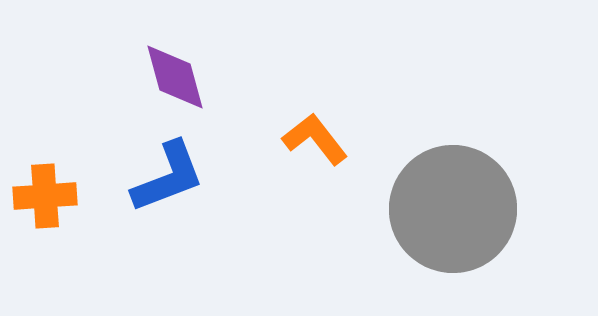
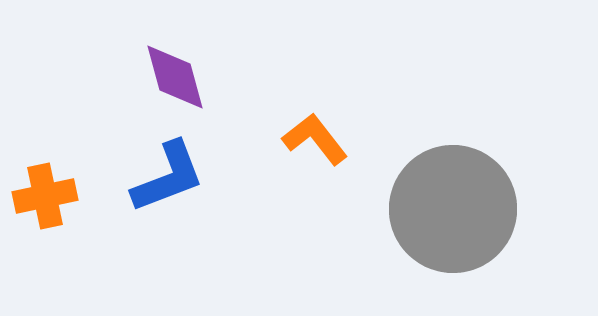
orange cross: rotated 8 degrees counterclockwise
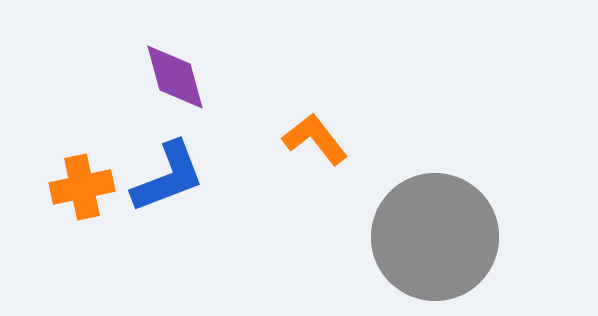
orange cross: moved 37 px right, 9 px up
gray circle: moved 18 px left, 28 px down
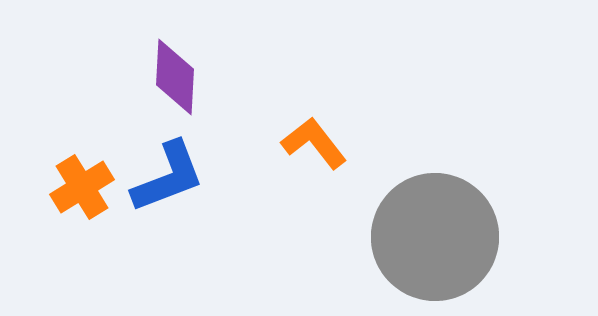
purple diamond: rotated 18 degrees clockwise
orange L-shape: moved 1 px left, 4 px down
orange cross: rotated 20 degrees counterclockwise
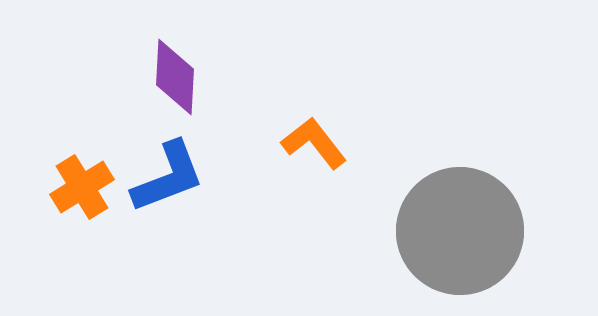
gray circle: moved 25 px right, 6 px up
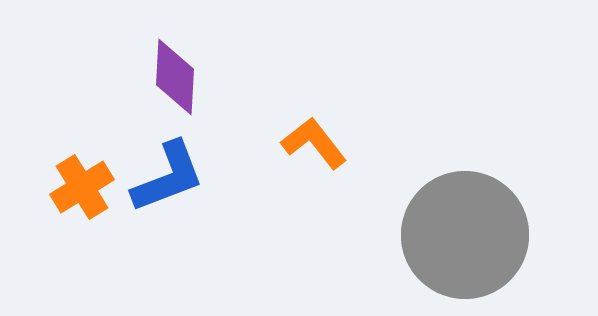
gray circle: moved 5 px right, 4 px down
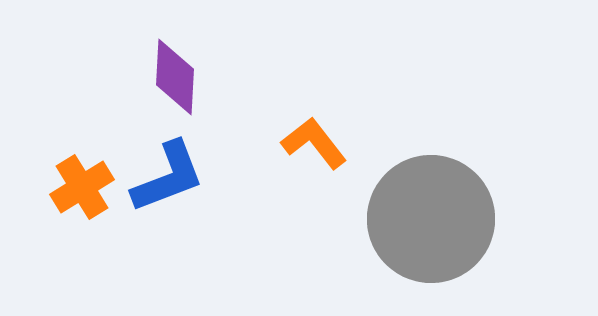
gray circle: moved 34 px left, 16 px up
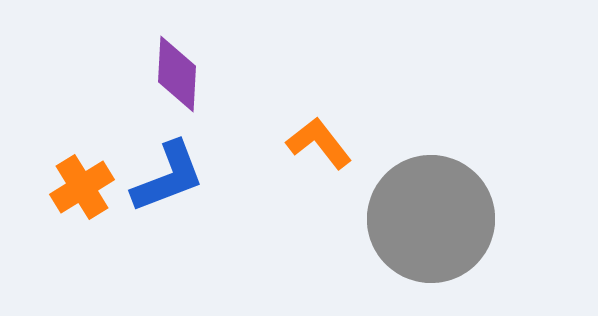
purple diamond: moved 2 px right, 3 px up
orange L-shape: moved 5 px right
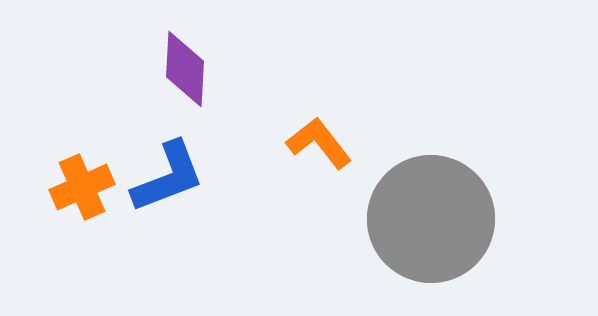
purple diamond: moved 8 px right, 5 px up
orange cross: rotated 8 degrees clockwise
